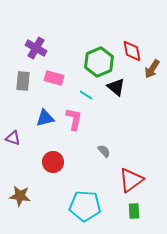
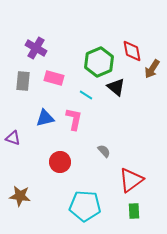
red circle: moved 7 px right
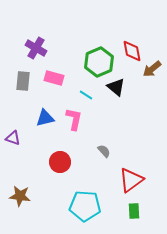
brown arrow: rotated 18 degrees clockwise
